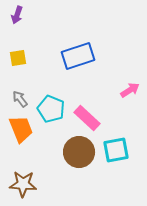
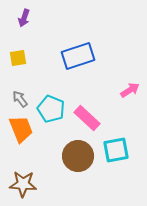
purple arrow: moved 7 px right, 3 px down
brown circle: moved 1 px left, 4 px down
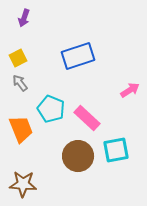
yellow square: rotated 18 degrees counterclockwise
gray arrow: moved 16 px up
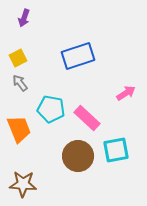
pink arrow: moved 4 px left, 3 px down
cyan pentagon: rotated 12 degrees counterclockwise
orange trapezoid: moved 2 px left
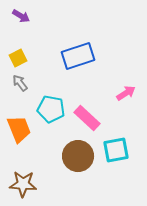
purple arrow: moved 3 px left, 2 px up; rotated 78 degrees counterclockwise
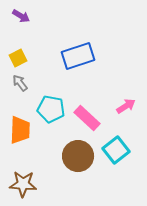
pink arrow: moved 13 px down
orange trapezoid: moved 1 px right, 1 px down; rotated 24 degrees clockwise
cyan square: rotated 28 degrees counterclockwise
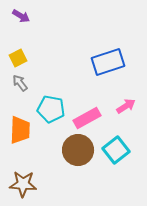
blue rectangle: moved 30 px right, 6 px down
pink rectangle: rotated 72 degrees counterclockwise
brown circle: moved 6 px up
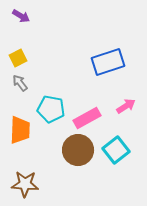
brown star: moved 2 px right
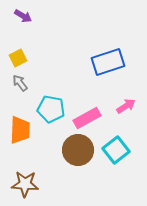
purple arrow: moved 2 px right
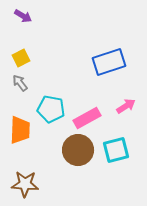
yellow square: moved 3 px right
blue rectangle: moved 1 px right
cyan square: rotated 24 degrees clockwise
